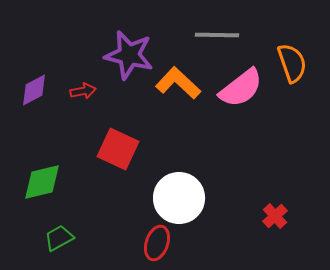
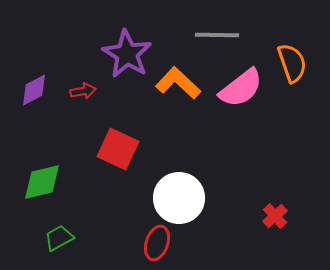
purple star: moved 2 px left, 1 px up; rotated 18 degrees clockwise
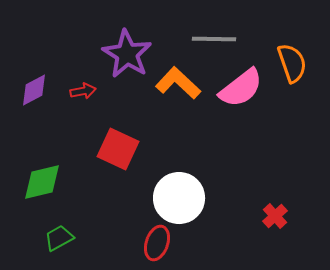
gray line: moved 3 px left, 4 px down
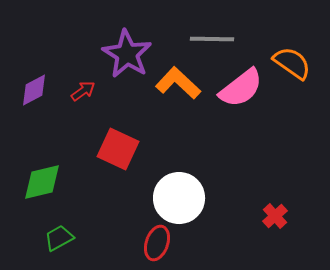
gray line: moved 2 px left
orange semicircle: rotated 36 degrees counterclockwise
red arrow: rotated 25 degrees counterclockwise
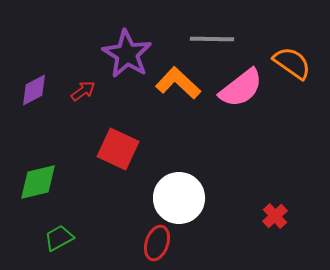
green diamond: moved 4 px left
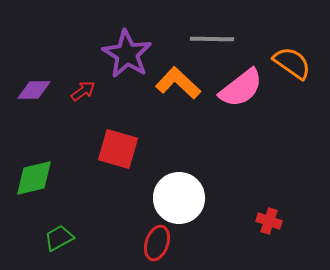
purple diamond: rotated 28 degrees clockwise
red square: rotated 9 degrees counterclockwise
green diamond: moved 4 px left, 4 px up
red cross: moved 6 px left, 5 px down; rotated 30 degrees counterclockwise
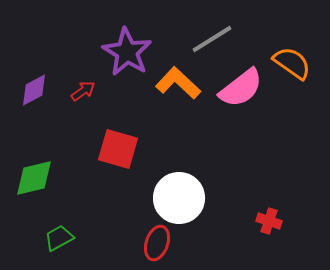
gray line: rotated 33 degrees counterclockwise
purple star: moved 2 px up
purple diamond: rotated 28 degrees counterclockwise
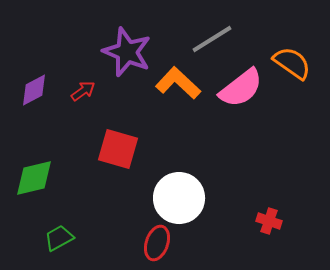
purple star: rotated 9 degrees counterclockwise
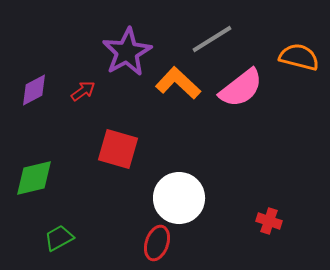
purple star: rotated 21 degrees clockwise
orange semicircle: moved 7 px right, 6 px up; rotated 21 degrees counterclockwise
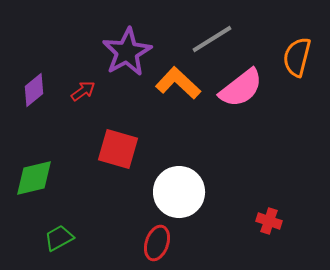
orange semicircle: moved 2 px left; rotated 90 degrees counterclockwise
purple diamond: rotated 12 degrees counterclockwise
white circle: moved 6 px up
